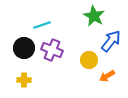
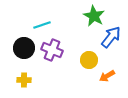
blue arrow: moved 4 px up
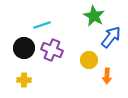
orange arrow: rotated 56 degrees counterclockwise
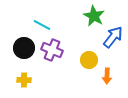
cyan line: rotated 48 degrees clockwise
blue arrow: moved 2 px right
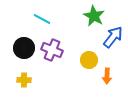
cyan line: moved 6 px up
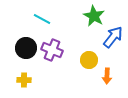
black circle: moved 2 px right
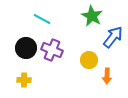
green star: moved 2 px left
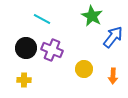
yellow circle: moved 5 px left, 9 px down
orange arrow: moved 6 px right
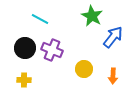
cyan line: moved 2 px left
black circle: moved 1 px left
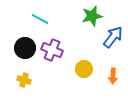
green star: rotated 30 degrees clockwise
yellow cross: rotated 16 degrees clockwise
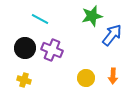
blue arrow: moved 1 px left, 2 px up
yellow circle: moved 2 px right, 9 px down
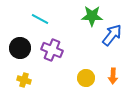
green star: rotated 15 degrees clockwise
black circle: moved 5 px left
